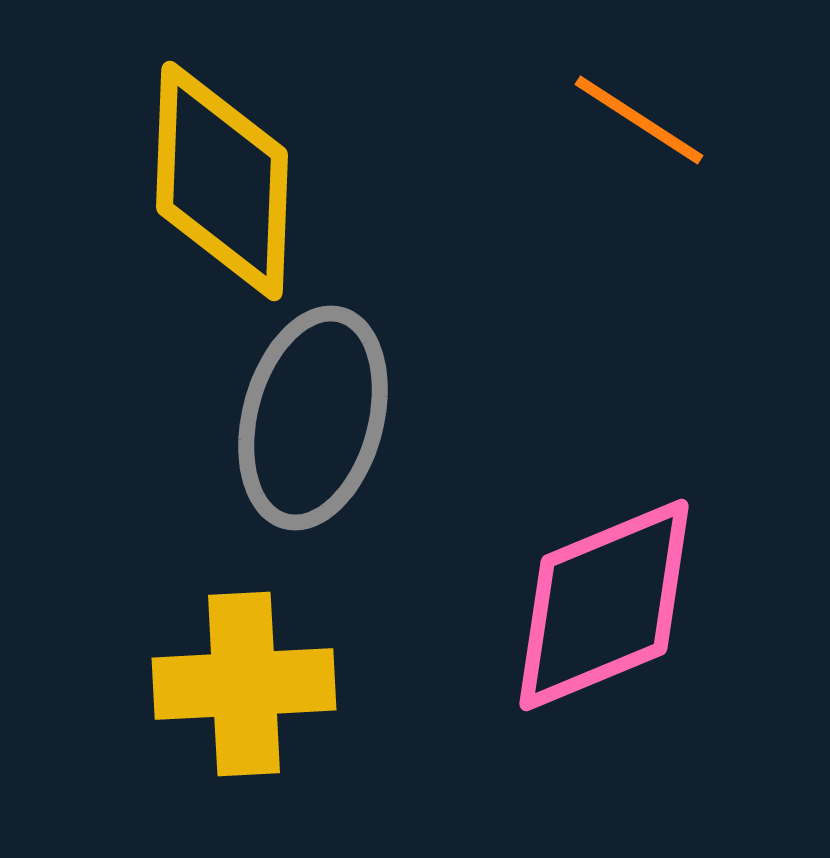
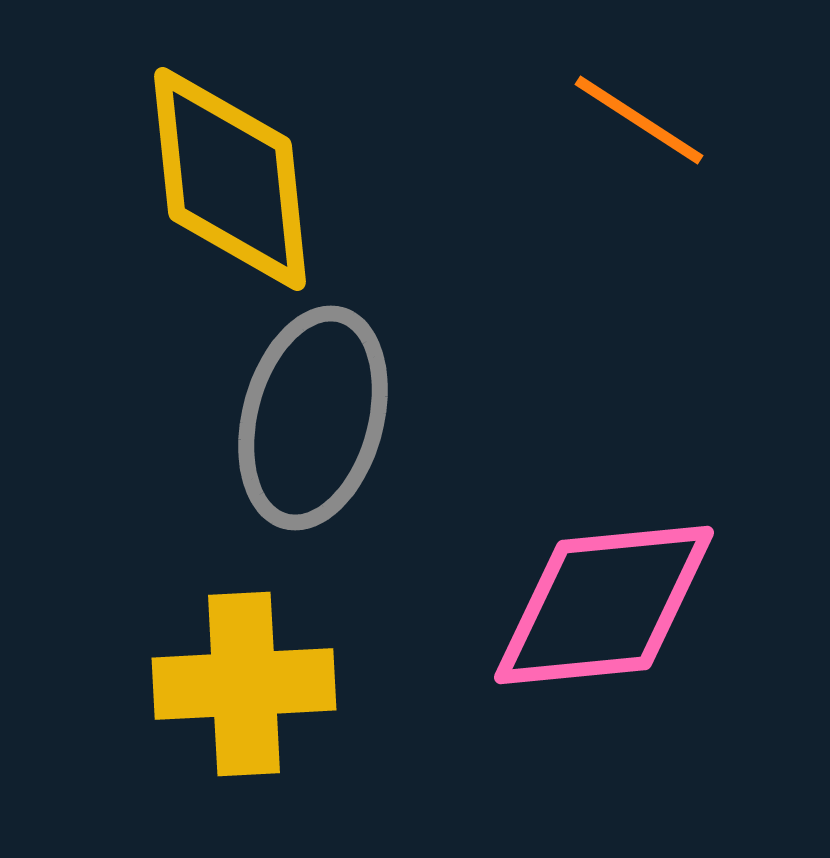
yellow diamond: moved 8 px right, 2 px up; rotated 8 degrees counterclockwise
pink diamond: rotated 17 degrees clockwise
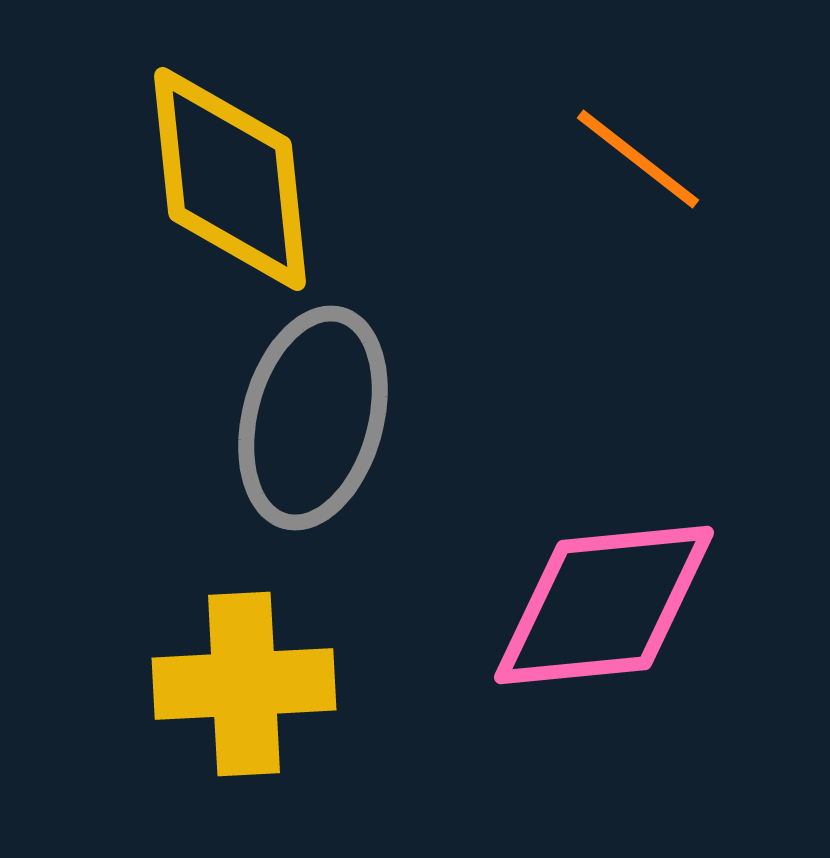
orange line: moved 1 px left, 39 px down; rotated 5 degrees clockwise
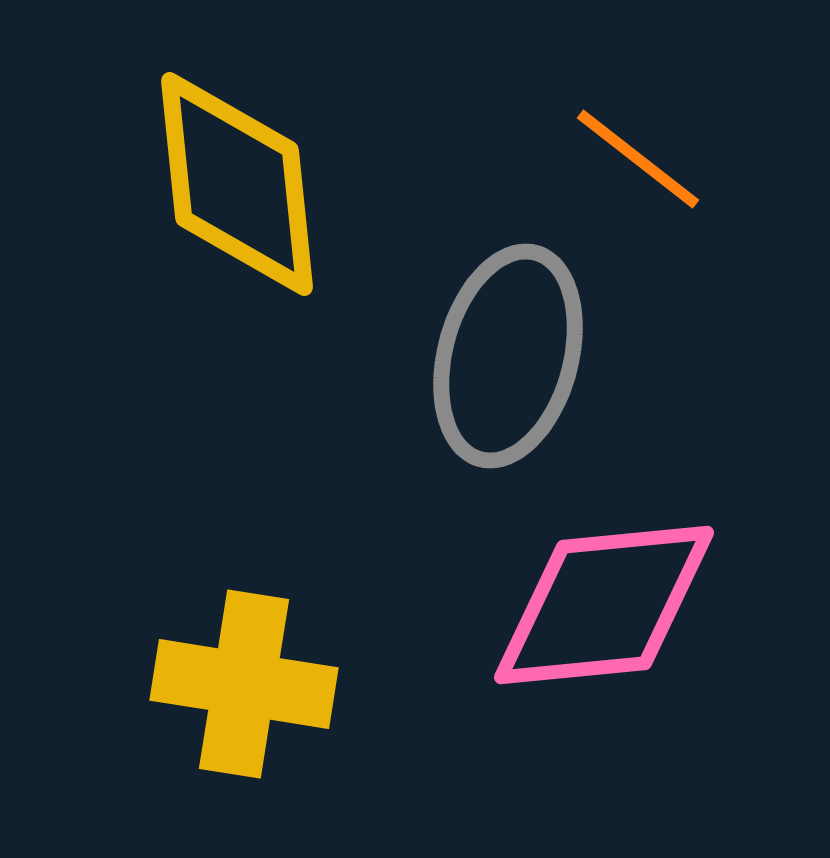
yellow diamond: moved 7 px right, 5 px down
gray ellipse: moved 195 px right, 62 px up
yellow cross: rotated 12 degrees clockwise
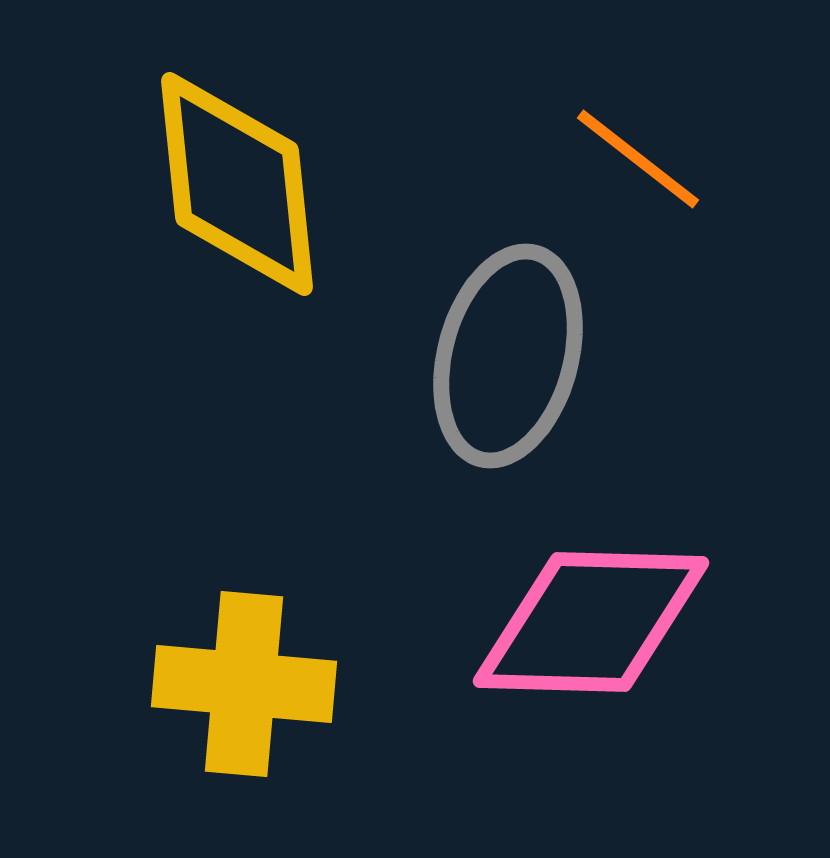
pink diamond: moved 13 px left, 17 px down; rotated 7 degrees clockwise
yellow cross: rotated 4 degrees counterclockwise
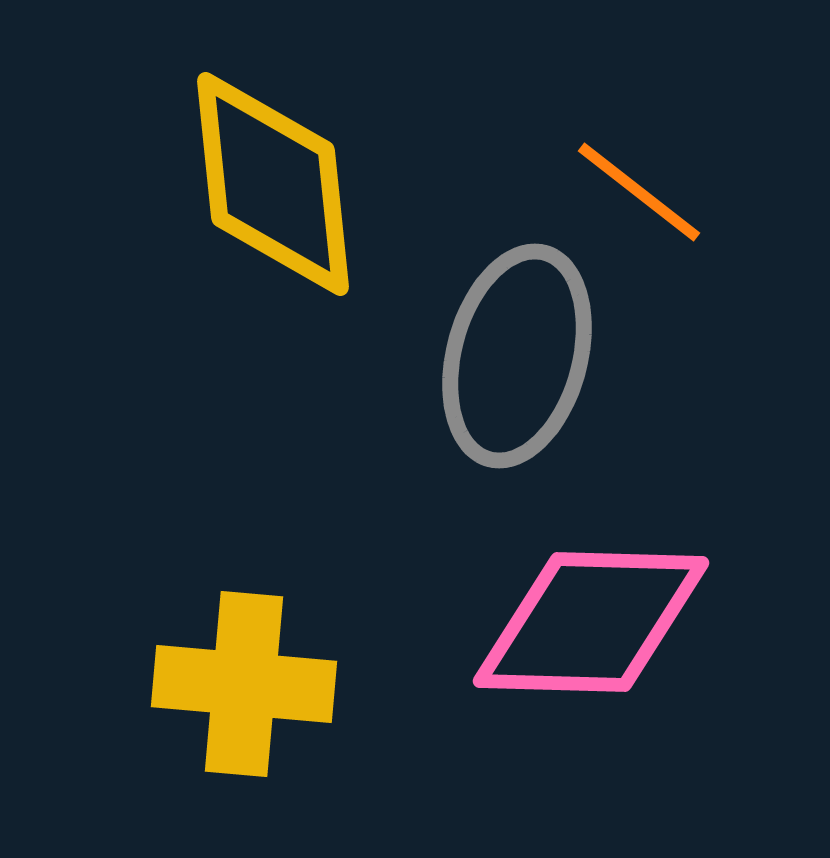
orange line: moved 1 px right, 33 px down
yellow diamond: moved 36 px right
gray ellipse: moved 9 px right
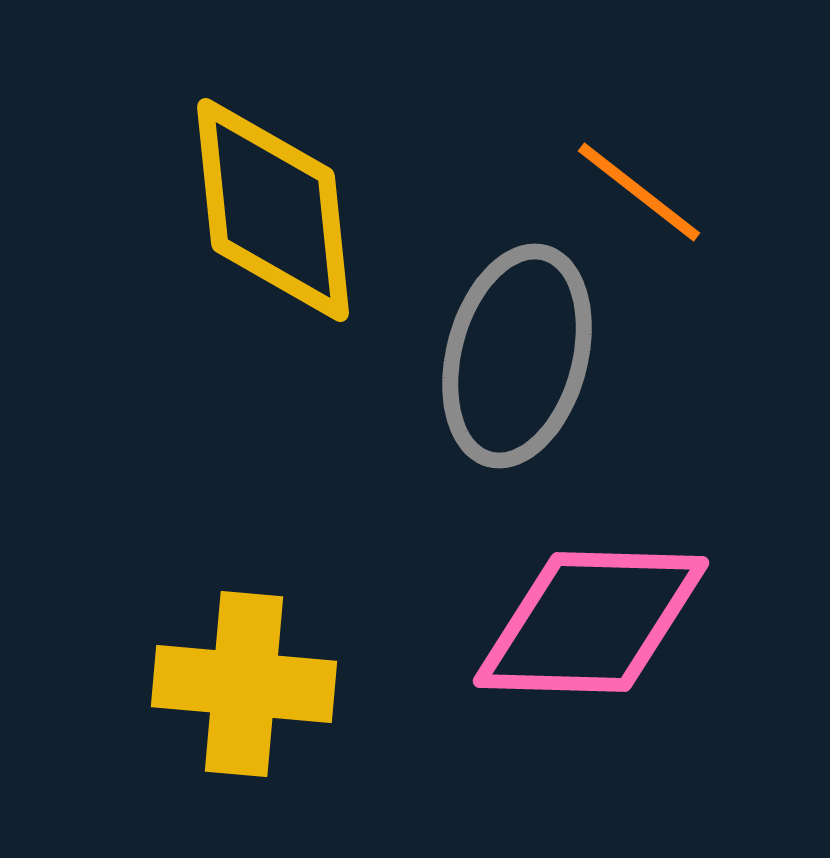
yellow diamond: moved 26 px down
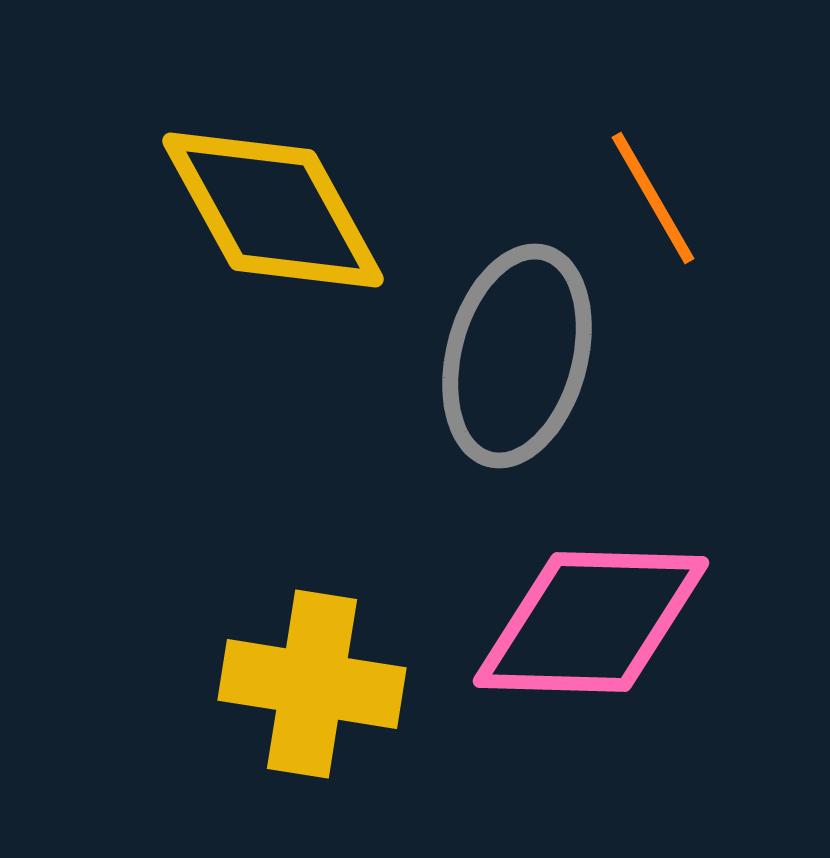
orange line: moved 14 px right, 6 px down; rotated 22 degrees clockwise
yellow diamond: rotated 23 degrees counterclockwise
yellow cross: moved 68 px right; rotated 4 degrees clockwise
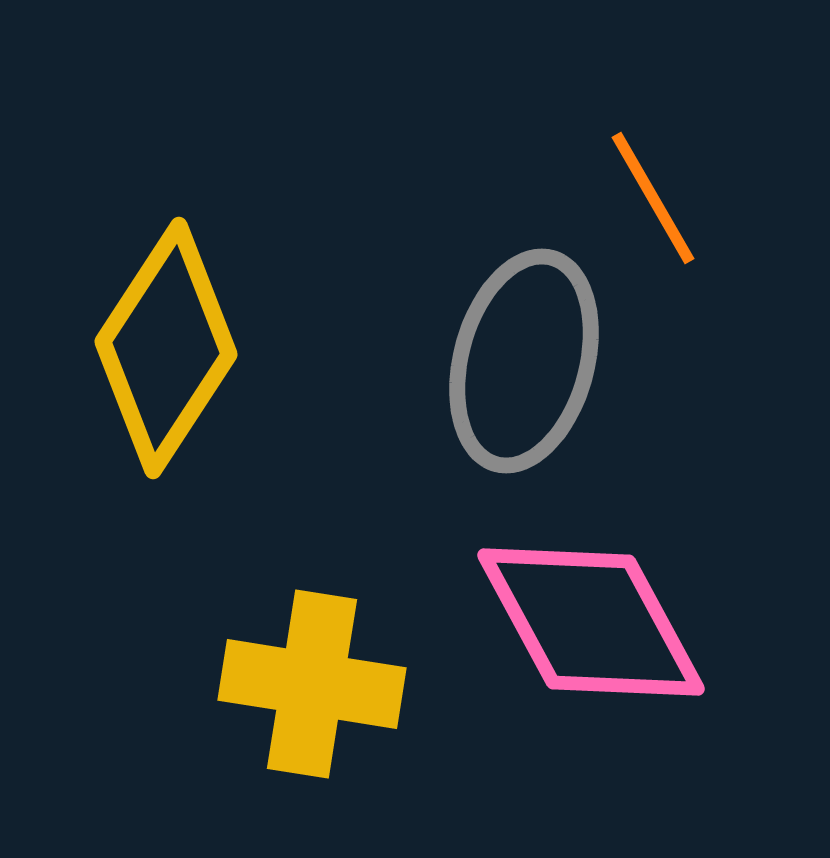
yellow diamond: moved 107 px left, 138 px down; rotated 62 degrees clockwise
gray ellipse: moved 7 px right, 5 px down
pink diamond: rotated 60 degrees clockwise
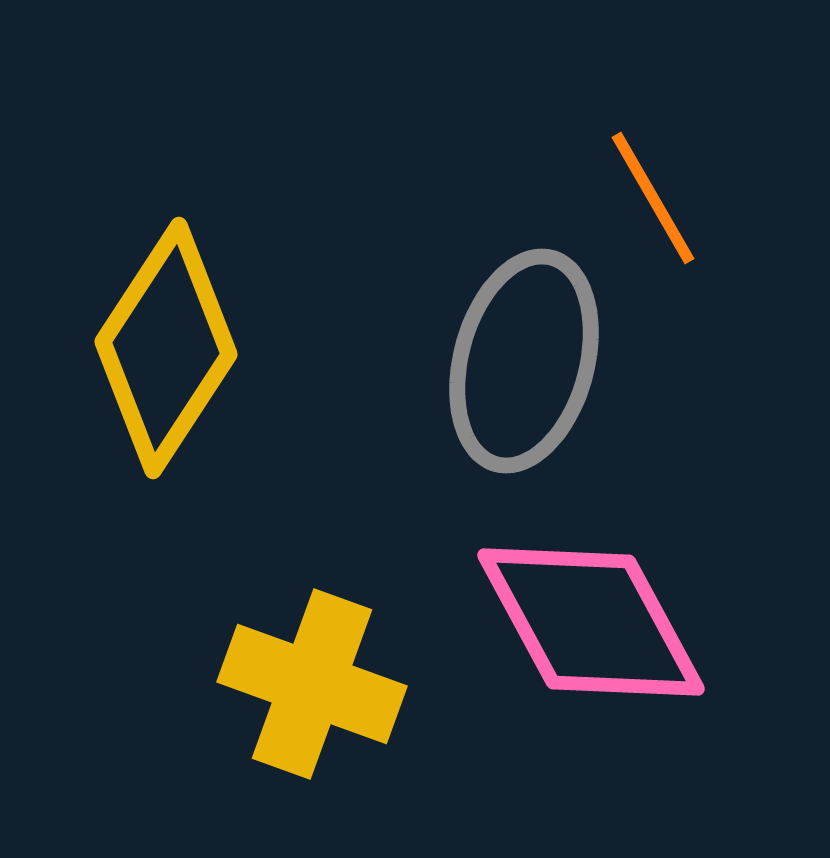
yellow cross: rotated 11 degrees clockwise
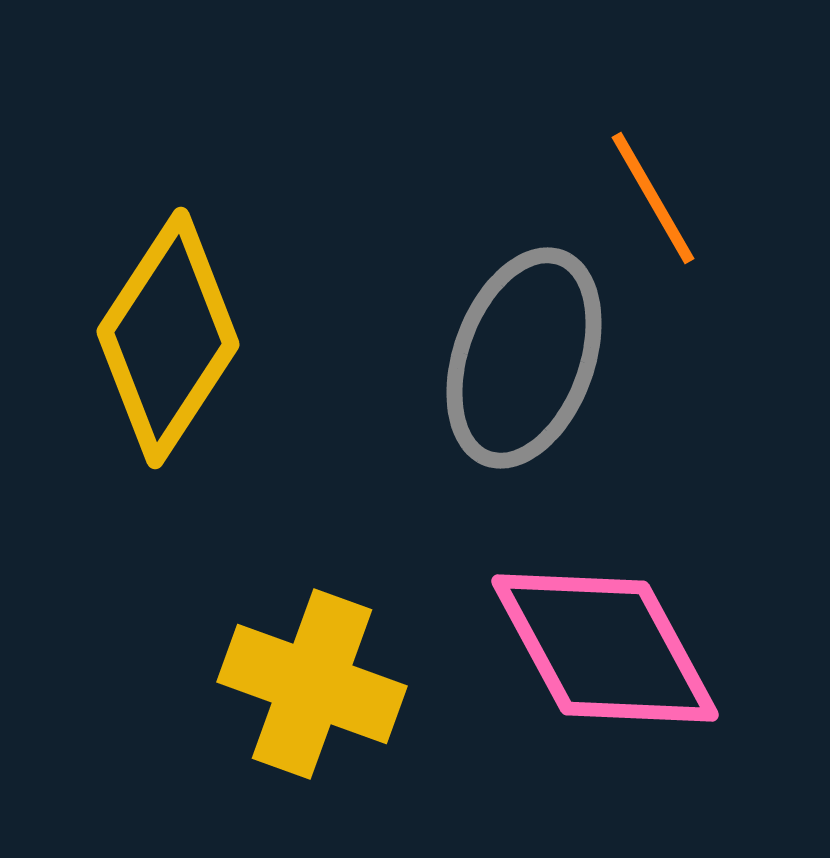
yellow diamond: moved 2 px right, 10 px up
gray ellipse: moved 3 px up; rotated 5 degrees clockwise
pink diamond: moved 14 px right, 26 px down
